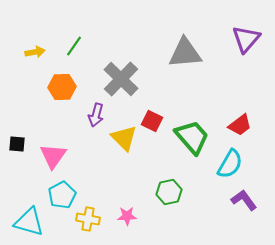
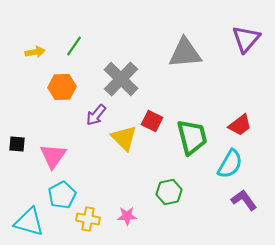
purple arrow: rotated 25 degrees clockwise
green trapezoid: rotated 27 degrees clockwise
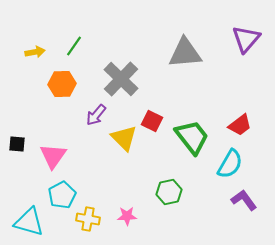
orange hexagon: moved 3 px up
green trapezoid: rotated 24 degrees counterclockwise
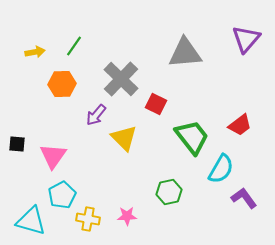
red square: moved 4 px right, 17 px up
cyan semicircle: moved 9 px left, 5 px down
purple L-shape: moved 2 px up
cyan triangle: moved 2 px right, 1 px up
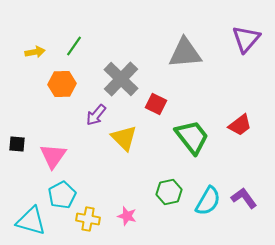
cyan semicircle: moved 13 px left, 32 px down
pink star: rotated 18 degrees clockwise
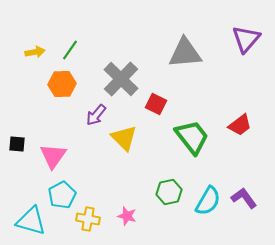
green line: moved 4 px left, 4 px down
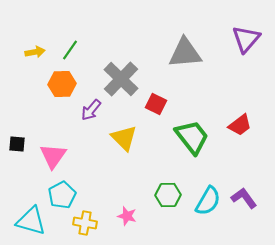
purple arrow: moved 5 px left, 5 px up
green hexagon: moved 1 px left, 3 px down; rotated 10 degrees clockwise
yellow cross: moved 3 px left, 4 px down
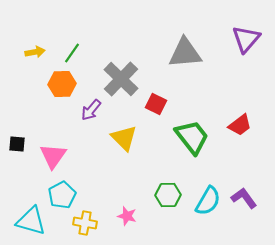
green line: moved 2 px right, 3 px down
